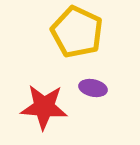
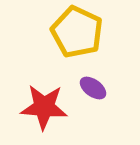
purple ellipse: rotated 24 degrees clockwise
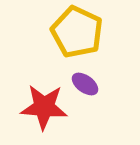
purple ellipse: moved 8 px left, 4 px up
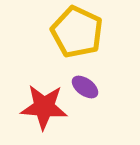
purple ellipse: moved 3 px down
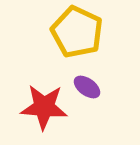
purple ellipse: moved 2 px right
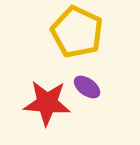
red star: moved 3 px right, 4 px up
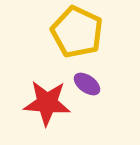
purple ellipse: moved 3 px up
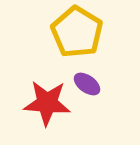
yellow pentagon: rotated 6 degrees clockwise
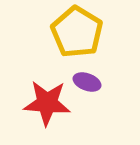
purple ellipse: moved 2 px up; rotated 16 degrees counterclockwise
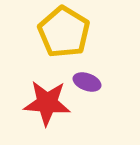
yellow pentagon: moved 13 px left
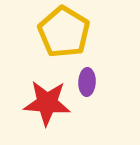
purple ellipse: rotated 72 degrees clockwise
